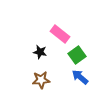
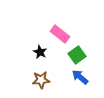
black star: rotated 16 degrees clockwise
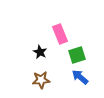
pink rectangle: rotated 30 degrees clockwise
green square: rotated 18 degrees clockwise
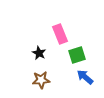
black star: moved 1 px left, 1 px down
blue arrow: moved 5 px right
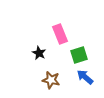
green square: moved 2 px right
brown star: moved 10 px right; rotated 18 degrees clockwise
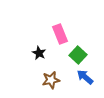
green square: moved 1 px left; rotated 30 degrees counterclockwise
brown star: rotated 24 degrees counterclockwise
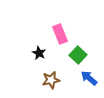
blue arrow: moved 4 px right, 1 px down
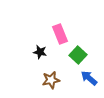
black star: moved 1 px right, 1 px up; rotated 16 degrees counterclockwise
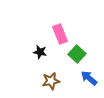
green square: moved 1 px left, 1 px up
brown star: moved 1 px down
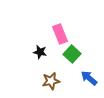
green square: moved 5 px left
